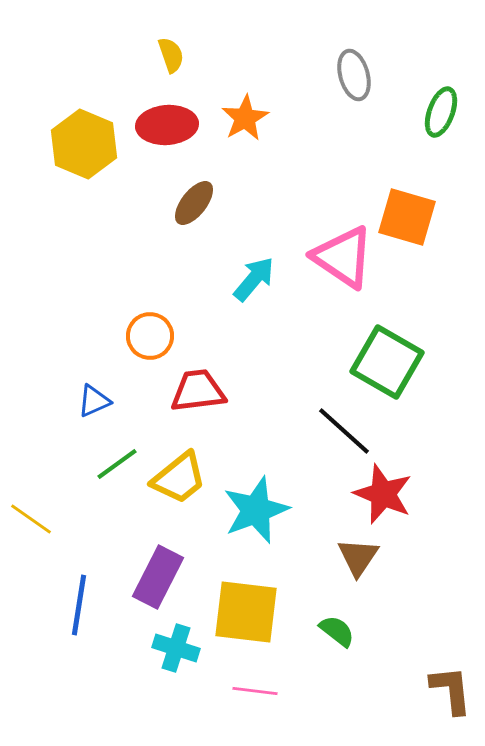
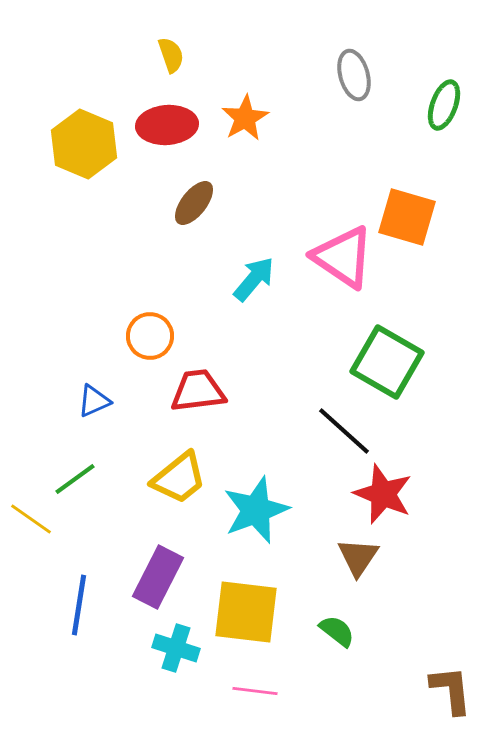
green ellipse: moved 3 px right, 7 px up
green line: moved 42 px left, 15 px down
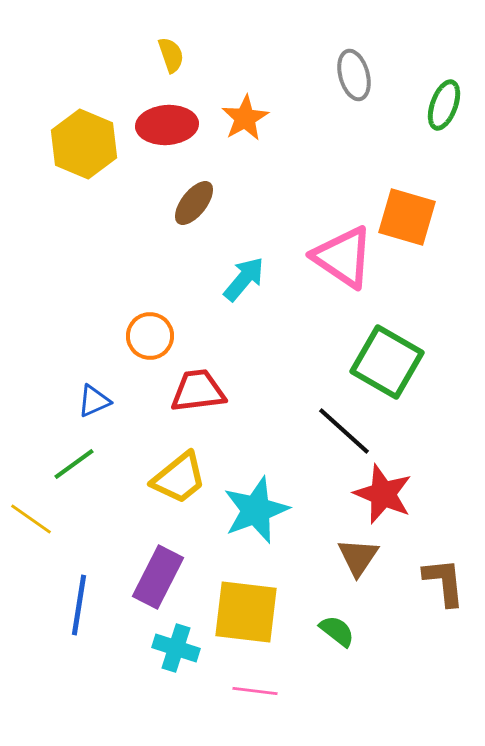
cyan arrow: moved 10 px left
green line: moved 1 px left, 15 px up
brown L-shape: moved 7 px left, 108 px up
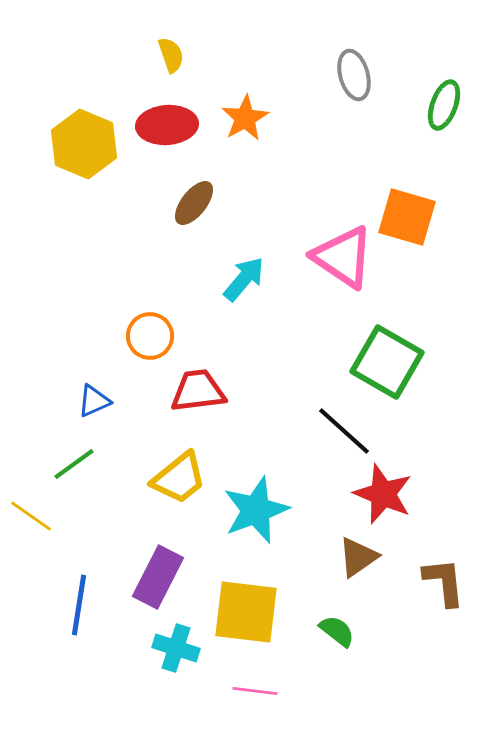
yellow line: moved 3 px up
brown triangle: rotated 21 degrees clockwise
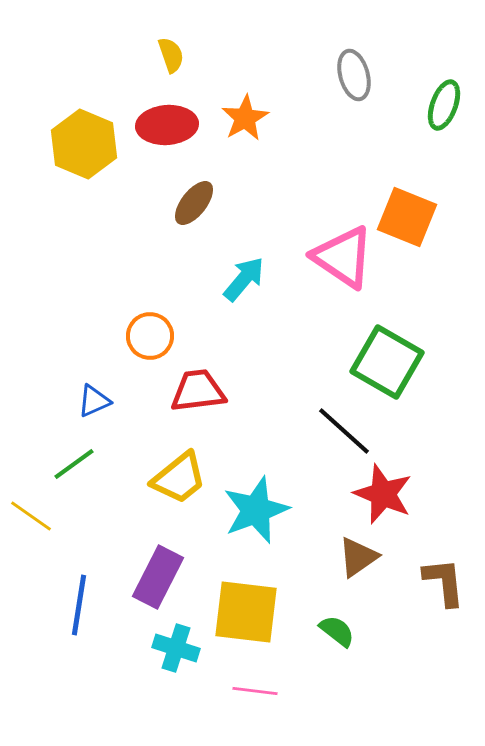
orange square: rotated 6 degrees clockwise
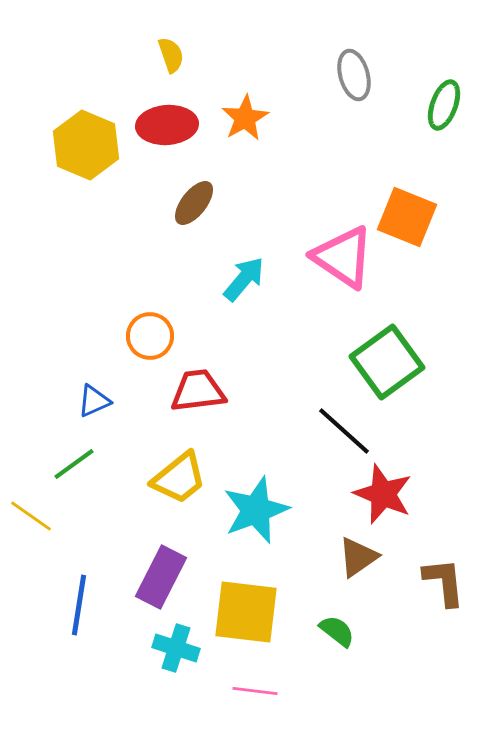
yellow hexagon: moved 2 px right, 1 px down
green square: rotated 24 degrees clockwise
purple rectangle: moved 3 px right
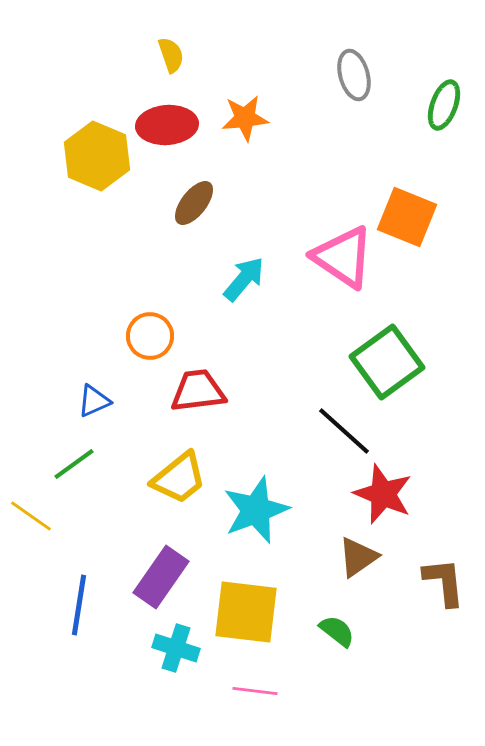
orange star: rotated 24 degrees clockwise
yellow hexagon: moved 11 px right, 11 px down
purple rectangle: rotated 8 degrees clockwise
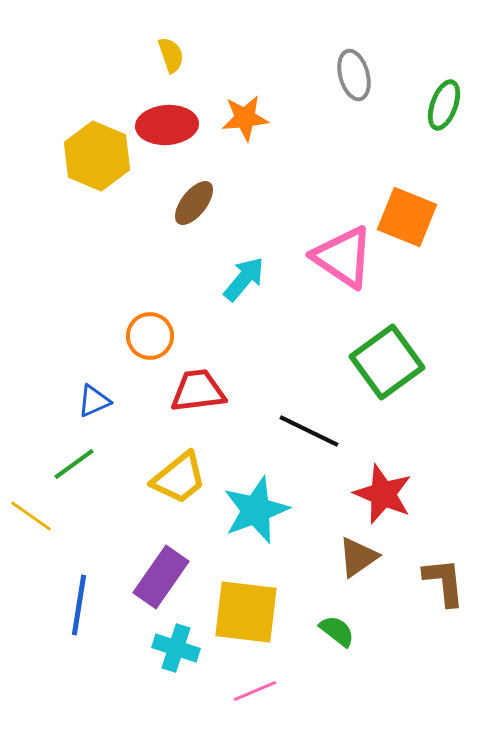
black line: moved 35 px left; rotated 16 degrees counterclockwise
pink line: rotated 30 degrees counterclockwise
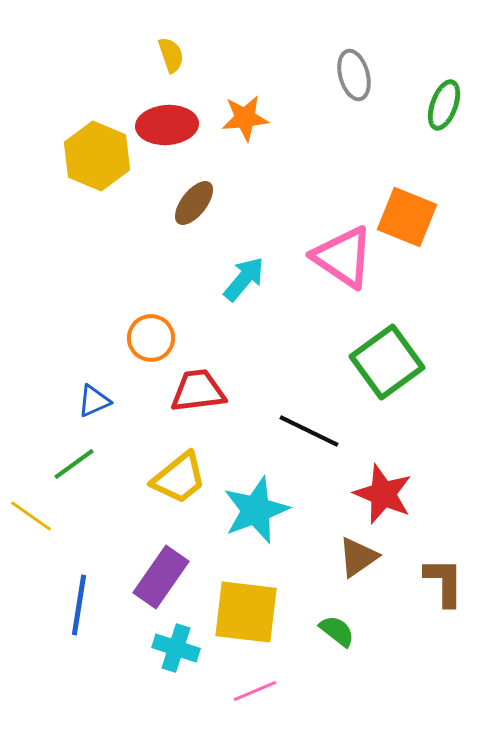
orange circle: moved 1 px right, 2 px down
brown L-shape: rotated 6 degrees clockwise
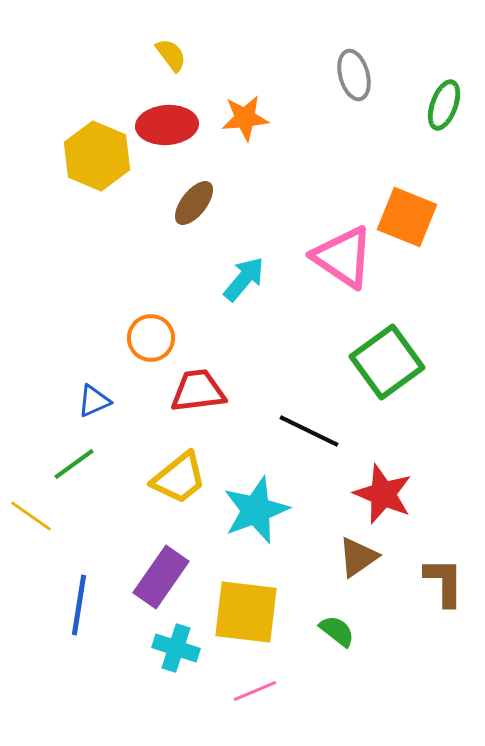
yellow semicircle: rotated 18 degrees counterclockwise
